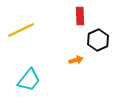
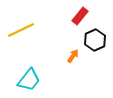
red rectangle: rotated 42 degrees clockwise
black hexagon: moved 3 px left
orange arrow: moved 3 px left, 4 px up; rotated 40 degrees counterclockwise
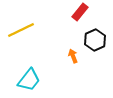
red rectangle: moved 4 px up
orange arrow: rotated 56 degrees counterclockwise
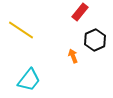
yellow line: rotated 60 degrees clockwise
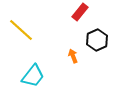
yellow line: rotated 8 degrees clockwise
black hexagon: moved 2 px right
cyan trapezoid: moved 4 px right, 4 px up
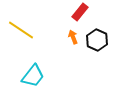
yellow line: rotated 8 degrees counterclockwise
black hexagon: rotated 10 degrees counterclockwise
orange arrow: moved 19 px up
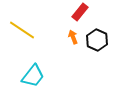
yellow line: moved 1 px right
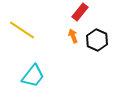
orange arrow: moved 1 px up
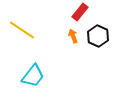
black hexagon: moved 1 px right, 4 px up
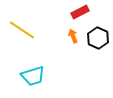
red rectangle: rotated 24 degrees clockwise
black hexagon: moved 2 px down
cyan trapezoid: rotated 35 degrees clockwise
